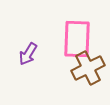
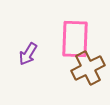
pink rectangle: moved 2 px left
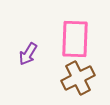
brown cross: moved 10 px left, 10 px down
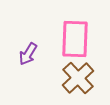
brown cross: rotated 16 degrees counterclockwise
